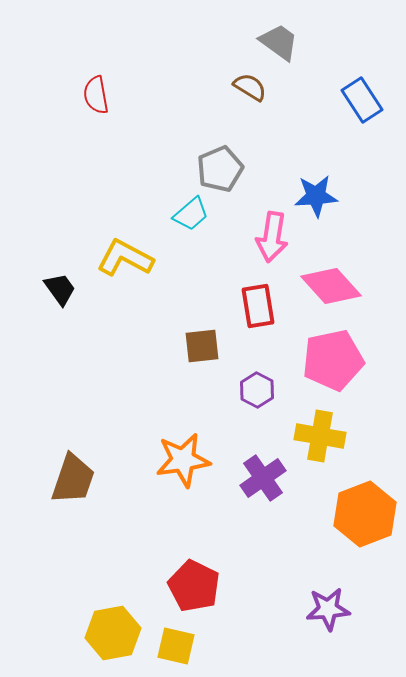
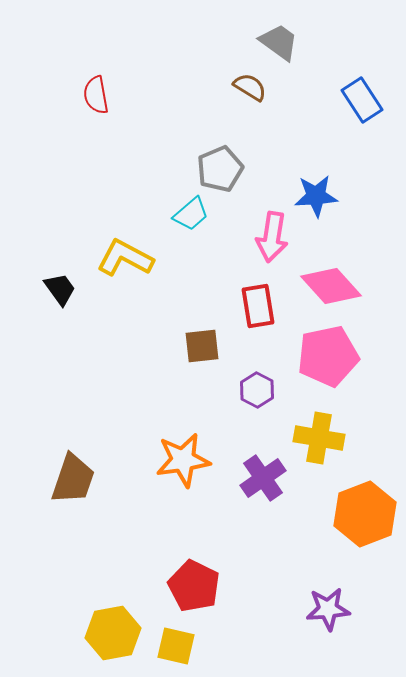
pink pentagon: moved 5 px left, 4 px up
yellow cross: moved 1 px left, 2 px down
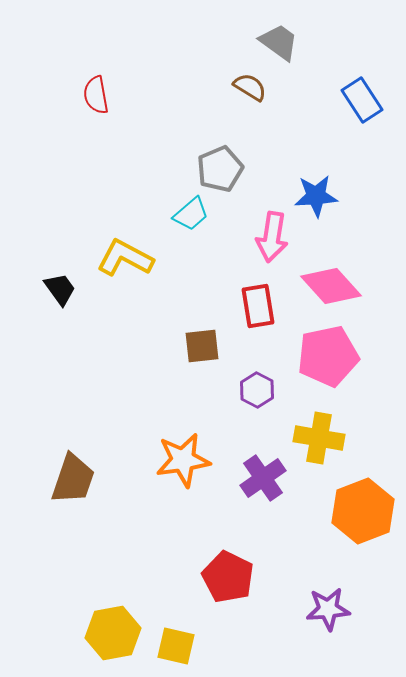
orange hexagon: moved 2 px left, 3 px up
red pentagon: moved 34 px right, 9 px up
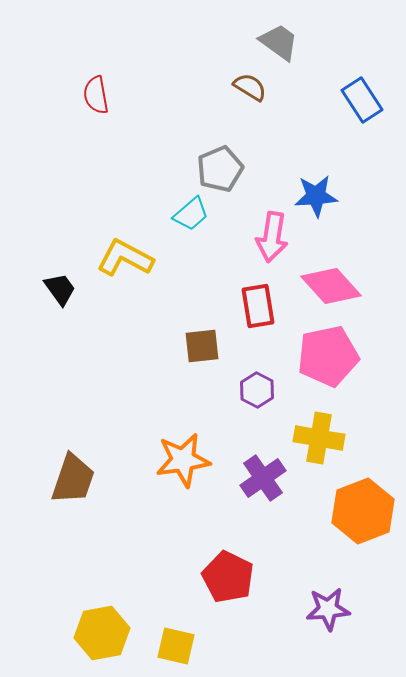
yellow hexagon: moved 11 px left
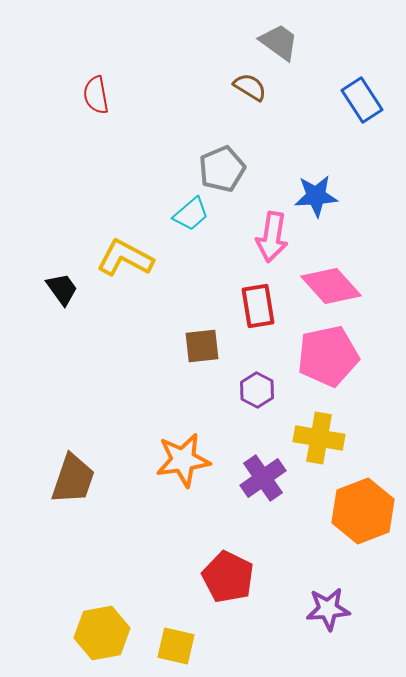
gray pentagon: moved 2 px right
black trapezoid: moved 2 px right
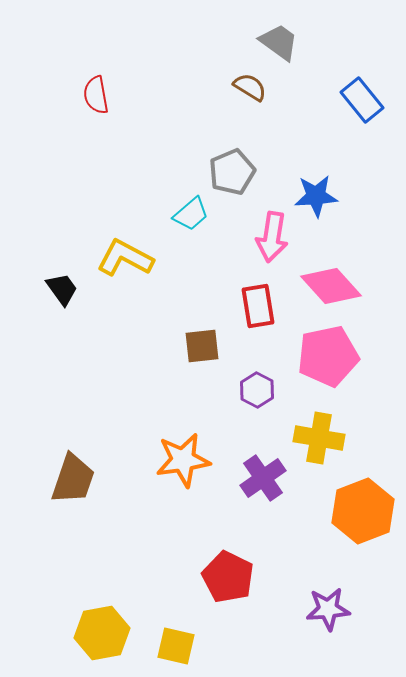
blue rectangle: rotated 6 degrees counterclockwise
gray pentagon: moved 10 px right, 3 px down
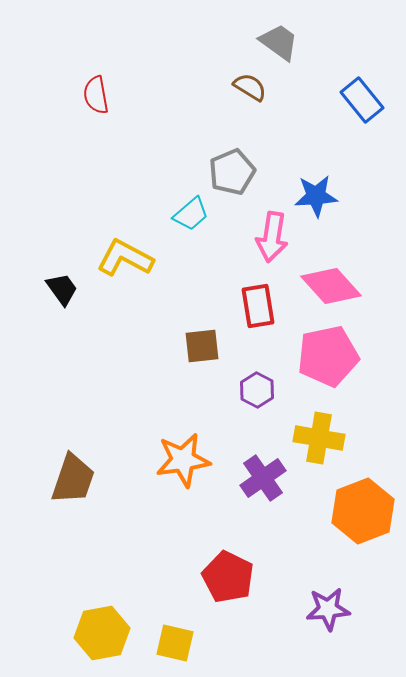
yellow square: moved 1 px left, 3 px up
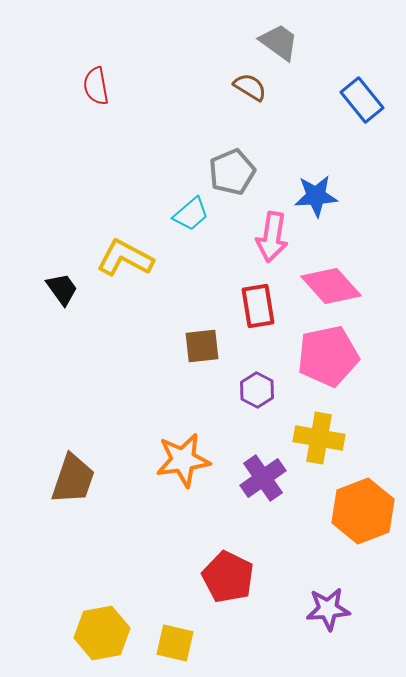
red semicircle: moved 9 px up
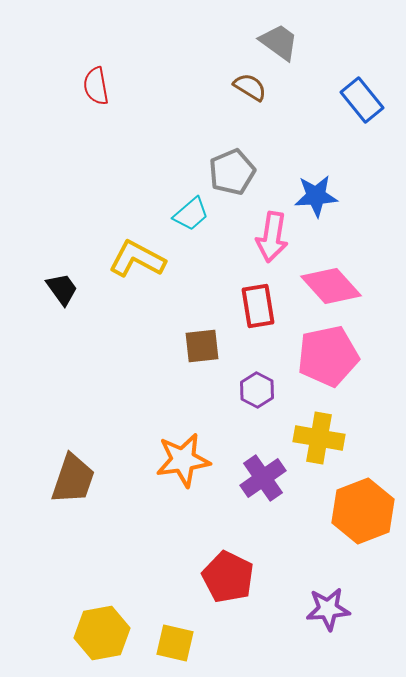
yellow L-shape: moved 12 px right, 1 px down
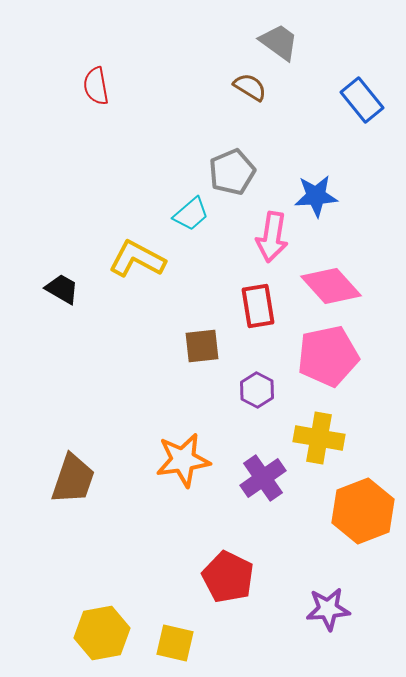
black trapezoid: rotated 24 degrees counterclockwise
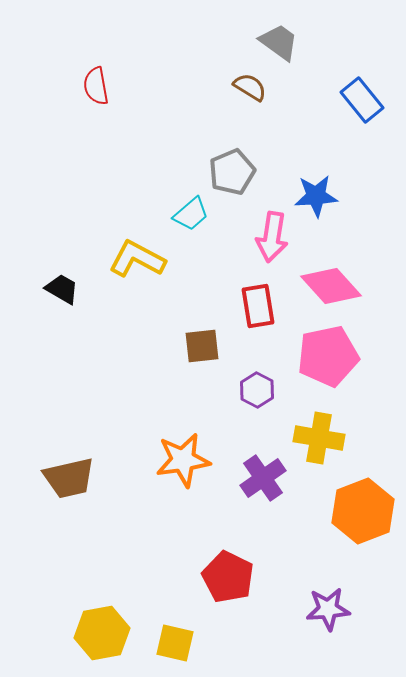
brown trapezoid: moved 4 px left, 1 px up; rotated 58 degrees clockwise
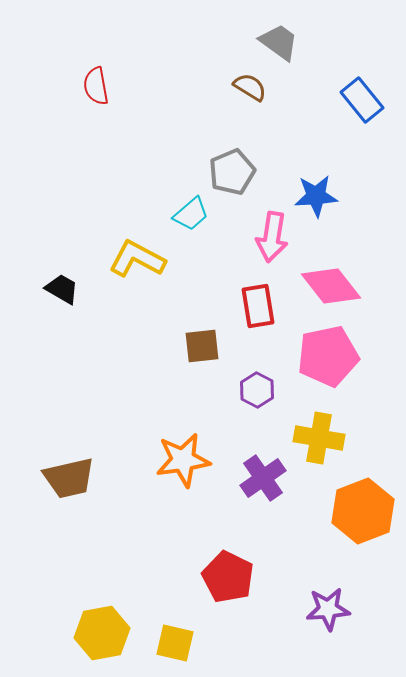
pink diamond: rotated 4 degrees clockwise
